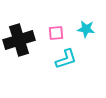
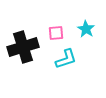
cyan star: rotated 24 degrees clockwise
black cross: moved 4 px right, 7 px down
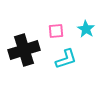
pink square: moved 2 px up
black cross: moved 1 px right, 3 px down
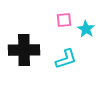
pink square: moved 8 px right, 11 px up
black cross: rotated 16 degrees clockwise
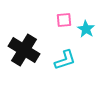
black cross: rotated 32 degrees clockwise
cyan L-shape: moved 1 px left, 1 px down
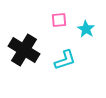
pink square: moved 5 px left
